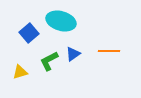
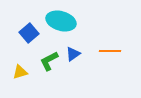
orange line: moved 1 px right
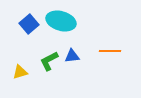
blue square: moved 9 px up
blue triangle: moved 1 px left, 2 px down; rotated 28 degrees clockwise
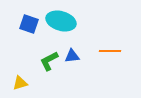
blue square: rotated 30 degrees counterclockwise
yellow triangle: moved 11 px down
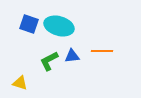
cyan ellipse: moved 2 px left, 5 px down
orange line: moved 8 px left
yellow triangle: rotated 35 degrees clockwise
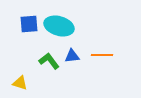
blue square: rotated 24 degrees counterclockwise
orange line: moved 4 px down
green L-shape: rotated 80 degrees clockwise
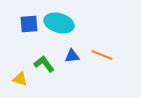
cyan ellipse: moved 3 px up
orange line: rotated 20 degrees clockwise
green L-shape: moved 5 px left, 3 px down
yellow triangle: moved 4 px up
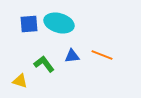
yellow triangle: moved 2 px down
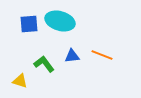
cyan ellipse: moved 1 px right, 2 px up
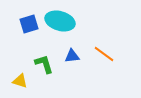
blue square: rotated 12 degrees counterclockwise
orange line: moved 2 px right, 1 px up; rotated 15 degrees clockwise
green L-shape: rotated 20 degrees clockwise
